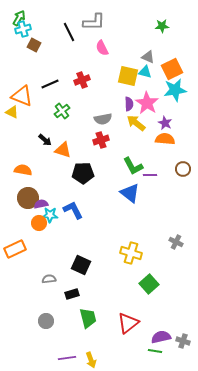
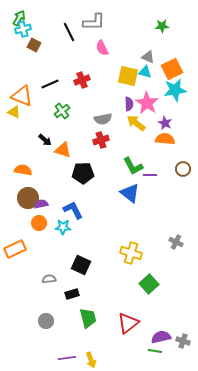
yellow triangle at (12, 112): moved 2 px right
cyan star at (50, 215): moved 13 px right, 12 px down
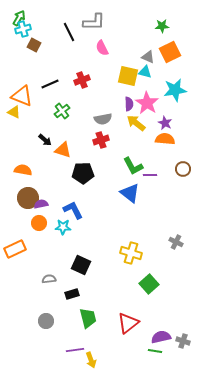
orange square at (172, 69): moved 2 px left, 17 px up
purple line at (67, 358): moved 8 px right, 8 px up
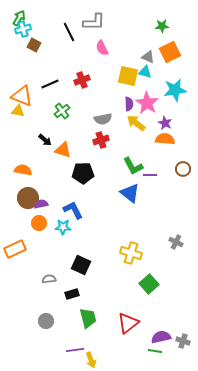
yellow triangle at (14, 112): moved 4 px right, 1 px up; rotated 16 degrees counterclockwise
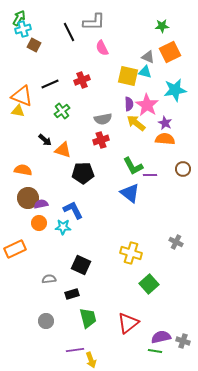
pink star at (147, 103): moved 2 px down
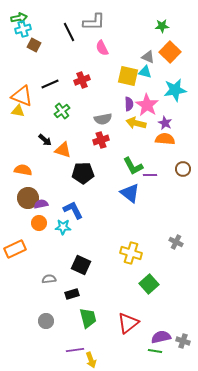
green arrow at (19, 18): rotated 49 degrees clockwise
orange square at (170, 52): rotated 20 degrees counterclockwise
yellow arrow at (136, 123): rotated 24 degrees counterclockwise
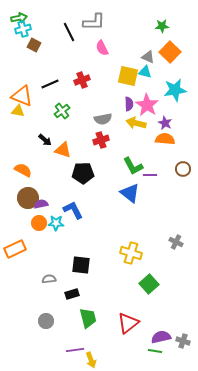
orange semicircle at (23, 170): rotated 18 degrees clockwise
cyan star at (63, 227): moved 7 px left, 4 px up
black square at (81, 265): rotated 18 degrees counterclockwise
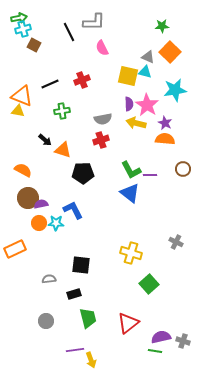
green cross at (62, 111): rotated 28 degrees clockwise
green L-shape at (133, 166): moved 2 px left, 4 px down
black rectangle at (72, 294): moved 2 px right
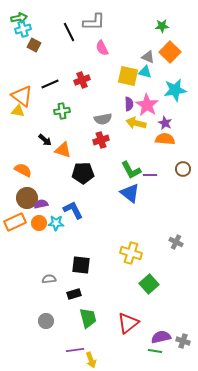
orange triangle at (22, 96): rotated 15 degrees clockwise
brown circle at (28, 198): moved 1 px left
orange rectangle at (15, 249): moved 27 px up
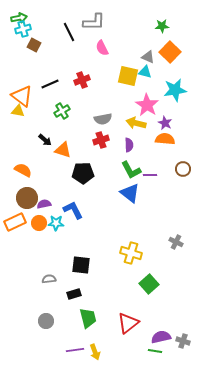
purple semicircle at (129, 104): moved 41 px down
green cross at (62, 111): rotated 21 degrees counterclockwise
purple semicircle at (41, 204): moved 3 px right
yellow arrow at (91, 360): moved 4 px right, 8 px up
